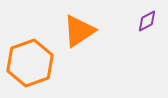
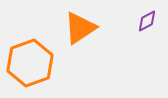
orange triangle: moved 1 px right, 3 px up
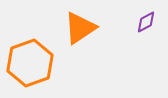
purple diamond: moved 1 px left, 1 px down
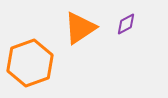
purple diamond: moved 20 px left, 2 px down
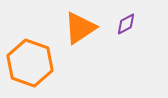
orange hexagon: rotated 21 degrees counterclockwise
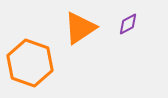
purple diamond: moved 2 px right
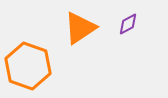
orange hexagon: moved 2 px left, 3 px down
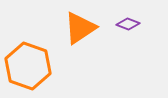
purple diamond: rotated 50 degrees clockwise
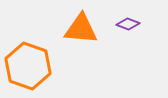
orange triangle: moved 1 px right, 1 px down; rotated 39 degrees clockwise
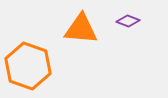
purple diamond: moved 3 px up
